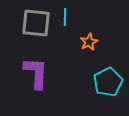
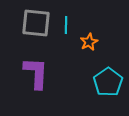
cyan line: moved 1 px right, 8 px down
cyan pentagon: rotated 8 degrees counterclockwise
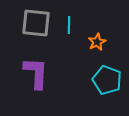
cyan line: moved 3 px right
orange star: moved 8 px right
cyan pentagon: moved 1 px left, 2 px up; rotated 16 degrees counterclockwise
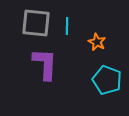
cyan line: moved 2 px left, 1 px down
orange star: rotated 18 degrees counterclockwise
purple L-shape: moved 9 px right, 9 px up
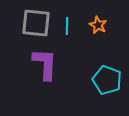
orange star: moved 1 px right, 17 px up
